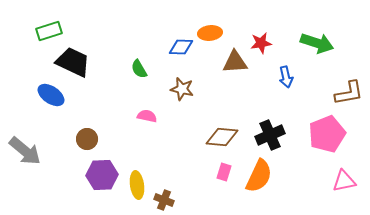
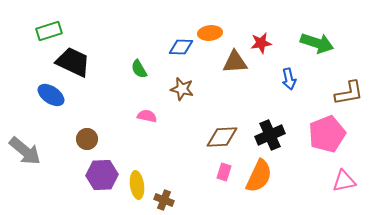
blue arrow: moved 3 px right, 2 px down
brown diamond: rotated 8 degrees counterclockwise
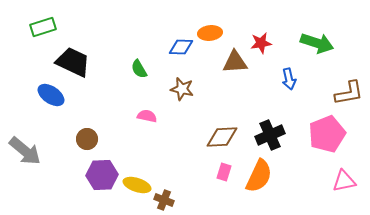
green rectangle: moved 6 px left, 4 px up
yellow ellipse: rotated 64 degrees counterclockwise
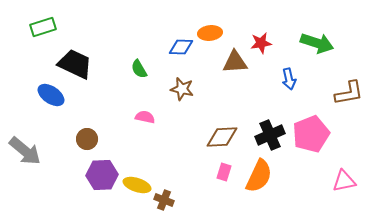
black trapezoid: moved 2 px right, 2 px down
pink semicircle: moved 2 px left, 1 px down
pink pentagon: moved 16 px left
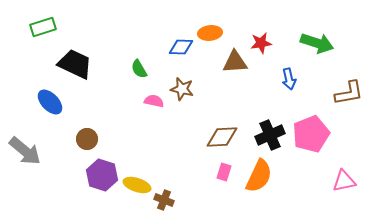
blue ellipse: moved 1 px left, 7 px down; rotated 12 degrees clockwise
pink semicircle: moved 9 px right, 16 px up
purple hexagon: rotated 20 degrees clockwise
